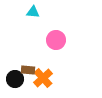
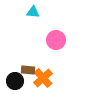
black circle: moved 2 px down
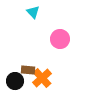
cyan triangle: rotated 40 degrees clockwise
pink circle: moved 4 px right, 1 px up
orange cross: moved 1 px left
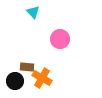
brown rectangle: moved 1 px left, 3 px up
orange cross: rotated 18 degrees counterclockwise
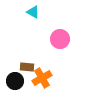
cyan triangle: rotated 16 degrees counterclockwise
orange cross: rotated 30 degrees clockwise
